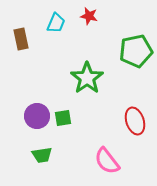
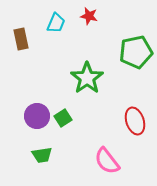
green pentagon: moved 1 px down
green square: rotated 24 degrees counterclockwise
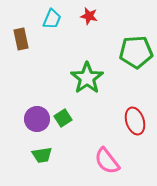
cyan trapezoid: moved 4 px left, 4 px up
green pentagon: rotated 8 degrees clockwise
purple circle: moved 3 px down
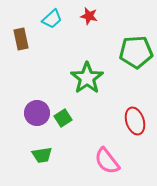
cyan trapezoid: rotated 25 degrees clockwise
purple circle: moved 6 px up
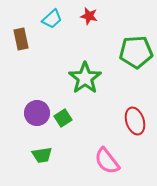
green star: moved 2 px left
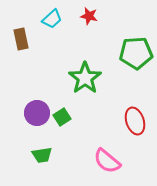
green pentagon: moved 1 px down
green square: moved 1 px left, 1 px up
pink semicircle: rotated 12 degrees counterclockwise
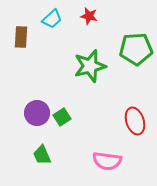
brown rectangle: moved 2 px up; rotated 15 degrees clockwise
green pentagon: moved 4 px up
green star: moved 5 px right, 12 px up; rotated 20 degrees clockwise
green trapezoid: rotated 75 degrees clockwise
pink semicircle: rotated 32 degrees counterclockwise
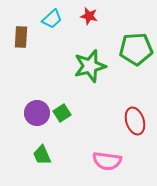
green square: moved 4 px up
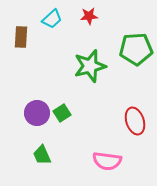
red star: rotated 18 degrees counterclockwise
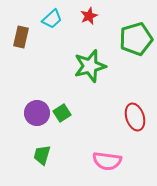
red star: rotated 18 degrees counterclockwise
brown rectangle: rotated 10 degrees clockwise
green pentagon: moved 10 px up; rotated 12 degrees counterclockwise
red ellipse: moved 4 px up
green trapezoid: rotated 40 degrees clockwise
